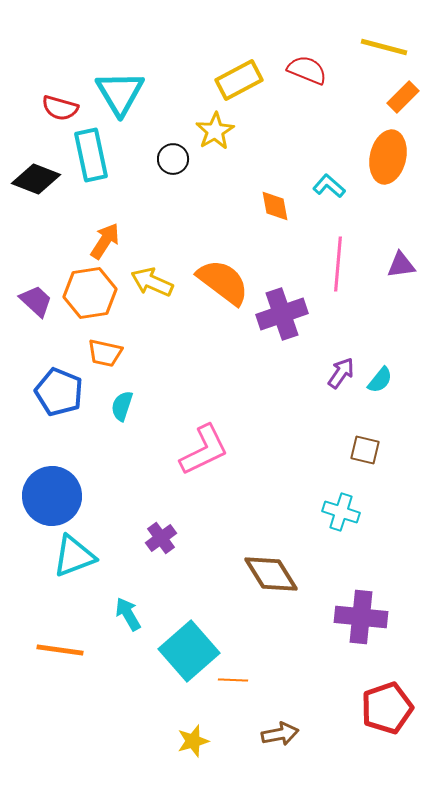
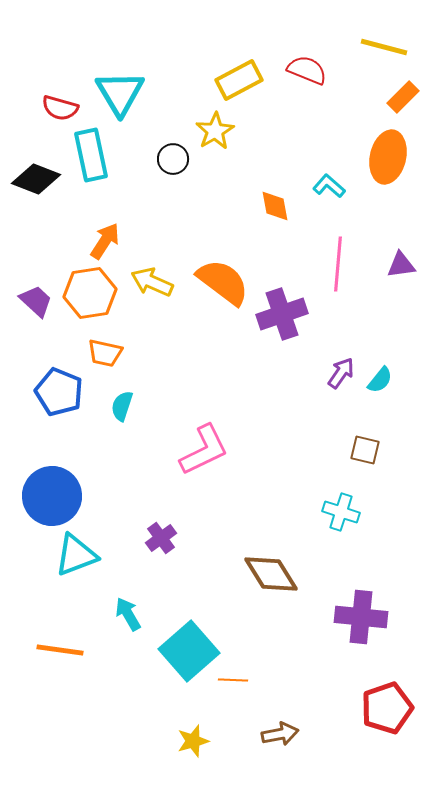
cyan triangle at (74, 556): moved 2 px right, 1 px up
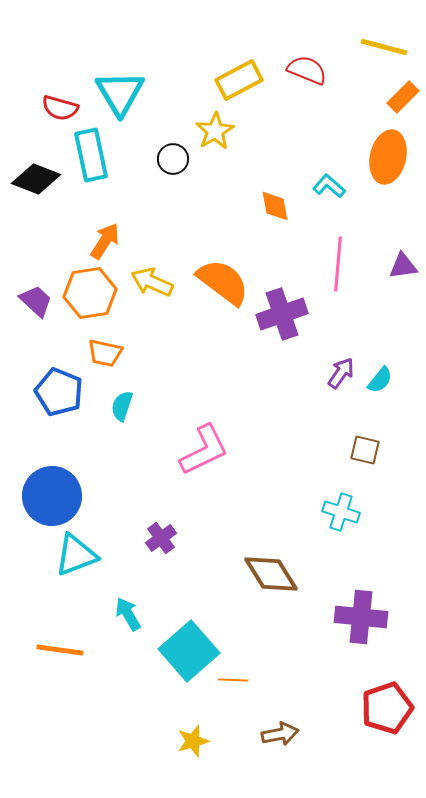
purple triangle at (401, 265): moved 2 px right, 1 px down
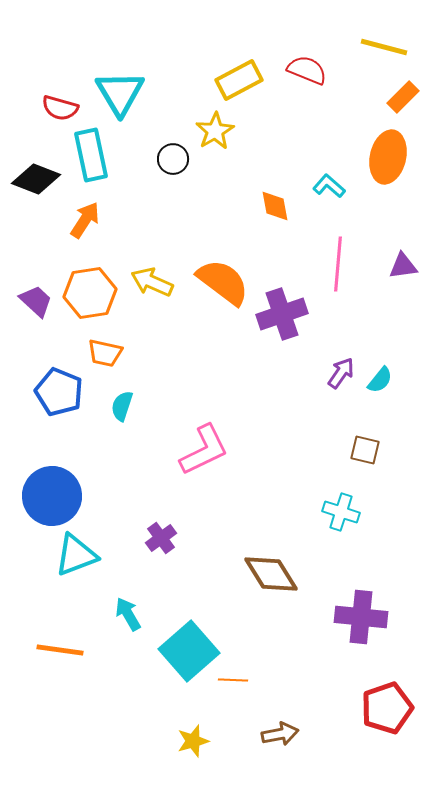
orange arrow at (105, 241): moved 20 px left, 21 px up
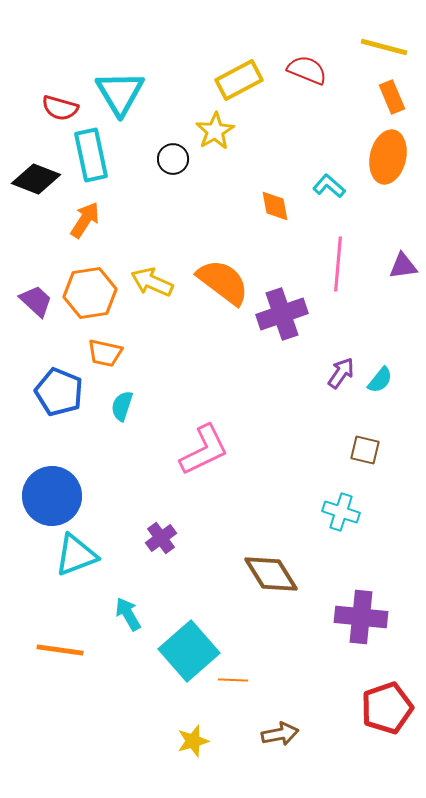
orange rectangle at (403, 97): moved 11 px left; rotated 68 degrees counterclockwise
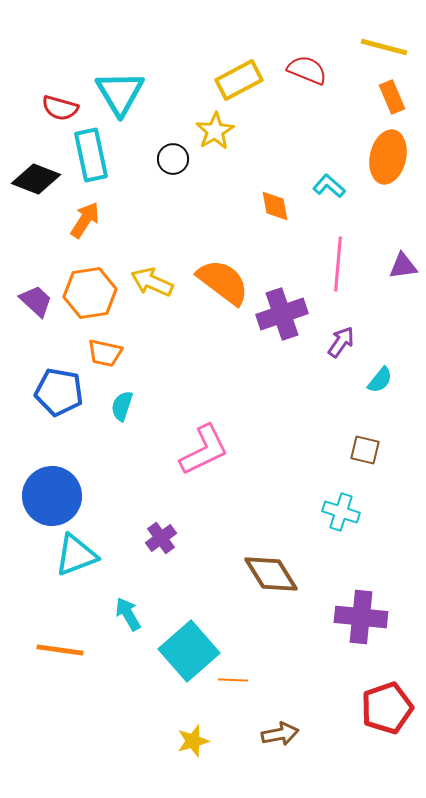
purple arrow at (341, 373): moved 31 px up
blue pentagon at (59, 392): rotated 12 degrees counterclockwise
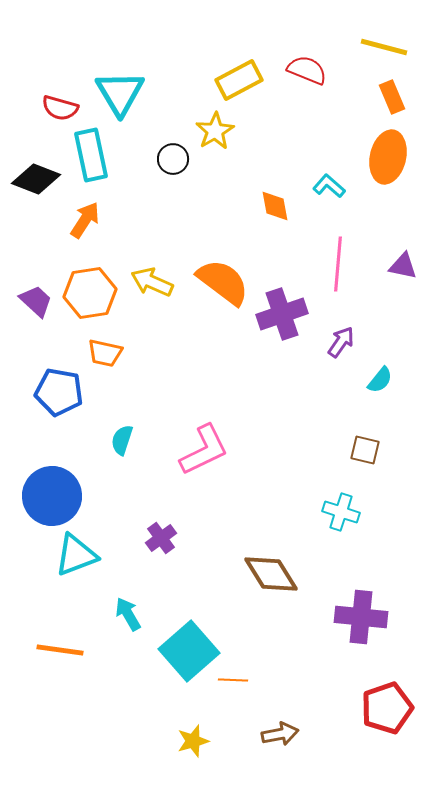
purple triangle at (403, 266): rotated 20 degrees clockwise
cyan semicircle at (122, 406): moved 34 px down
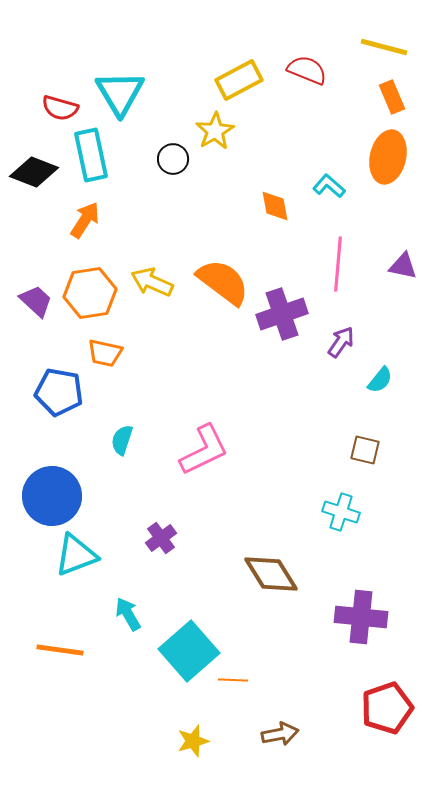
black diamond at (36, 179): moved 2 px left, 7 px up
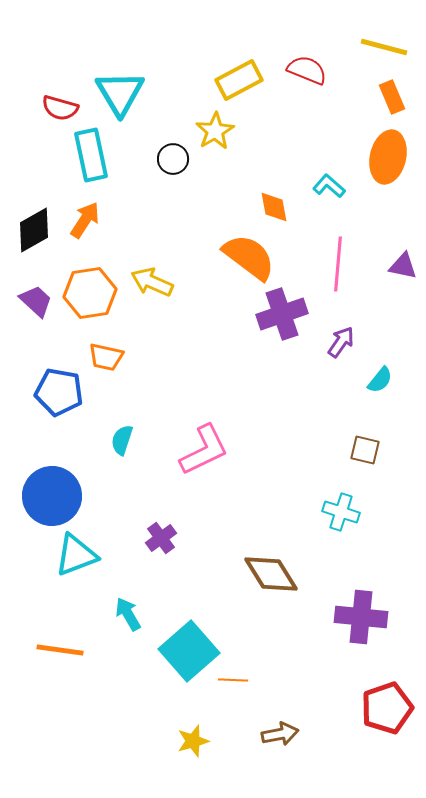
black diamond at (34, 172): moved 58 px down; rotated 51 degrees counterclockwise
orange diamond at (275, 206): moved 1 px left, 1 px down
orange semicircle at (223, 282): moved 26 px right, 25 px up
orange trapezoid at (105, 353): moved 1 px right, 4 px down
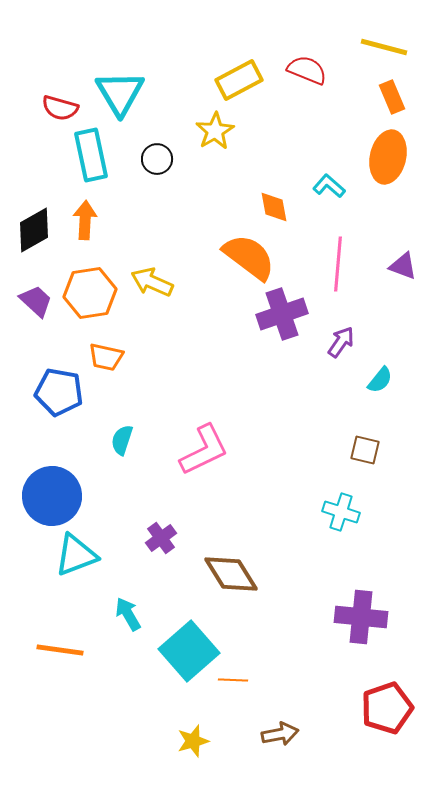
black circle at (173, 159): moved 16 px left
orange arrow at (85, 220): rotated 30 degrees counterclockwise
purple triangle at (403, 266): rotated 8 degrees clockwise
brown diamond at (271, 574): moved 40 px left
